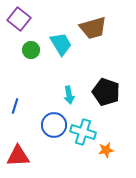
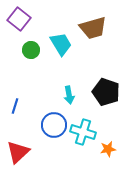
orange star: moved 2 px right, 1 px up
red triangle: moved 4 px up; rotated 40 degrees counterclockwise
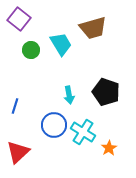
cyan cross: rotated 15 degrees clockwise
orange star: moved 1 px right, 1 px up; rotated 21 degrees counterclockwise
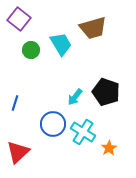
cyan arrow: moved 6 px right, 2 px down; rotated 48 degrees clockwise
blue line: moved 3 px up
blue circle: moved 1 px left, 1 px up
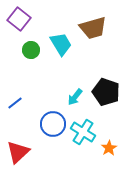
blue line: rotated 35 degrees clockwise
